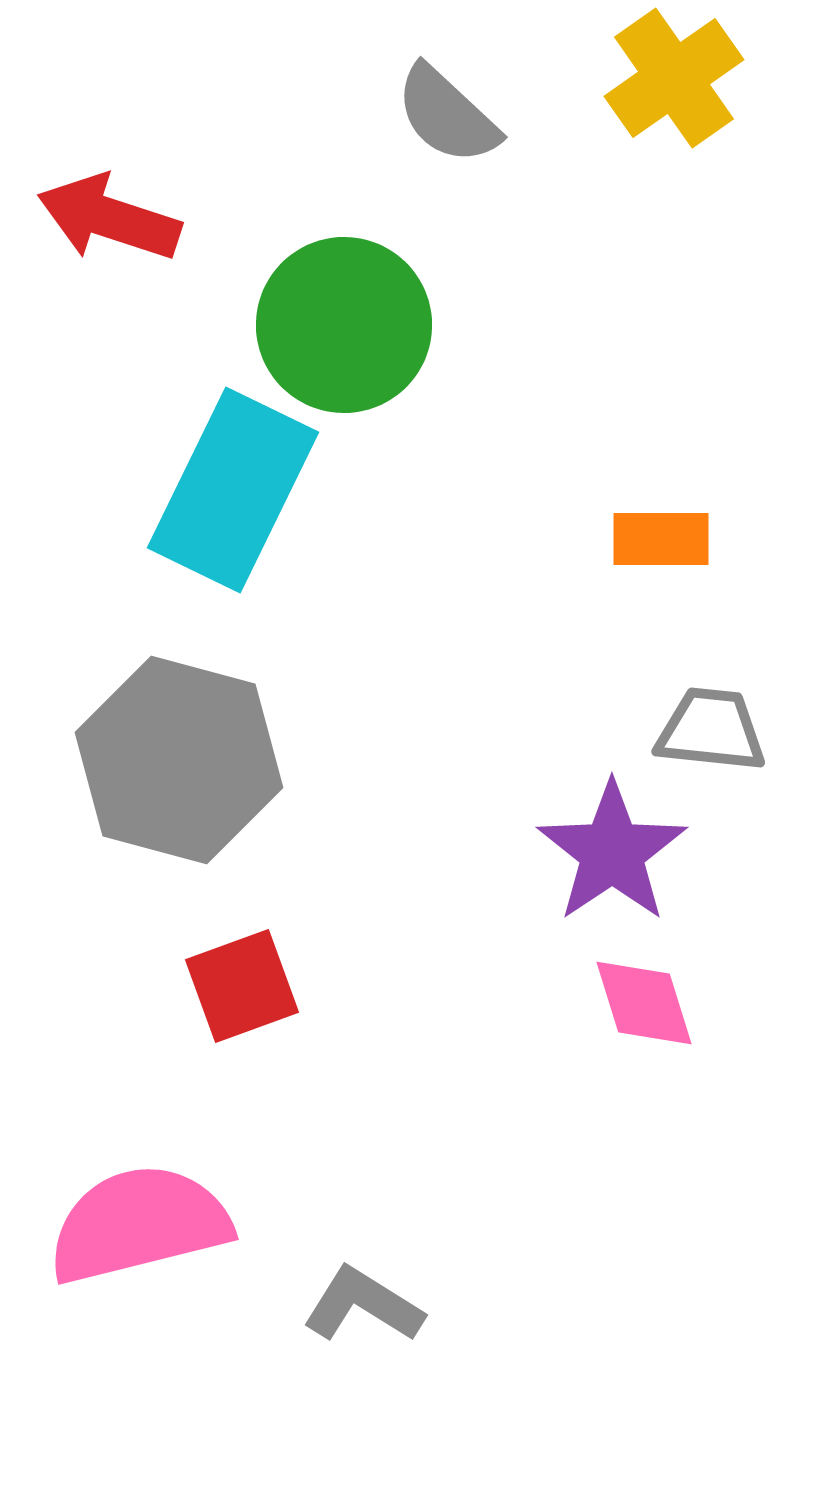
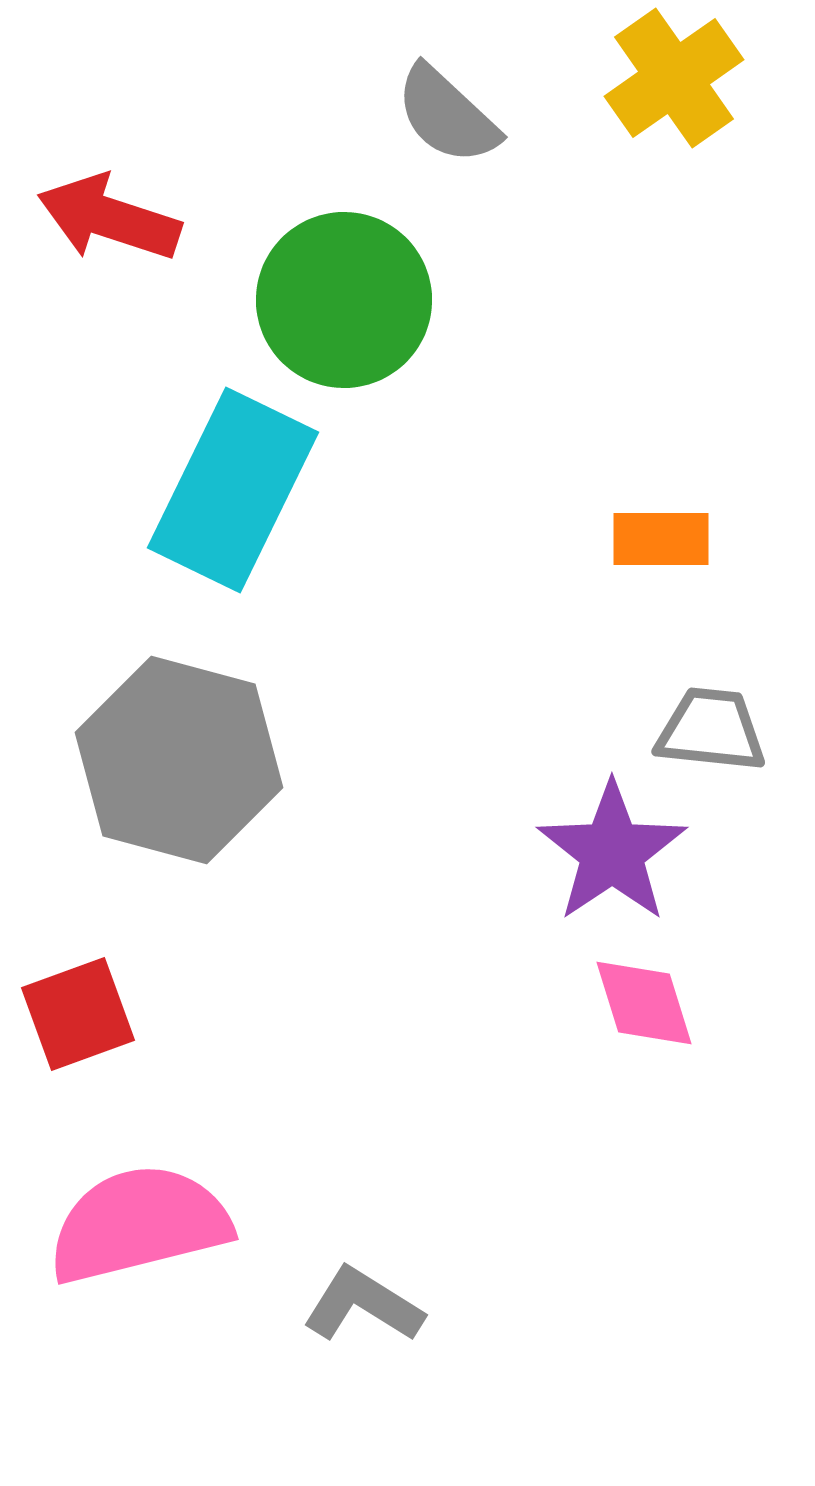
green circle: moved 25 px up
red square: moved 164 px left, 28 px down
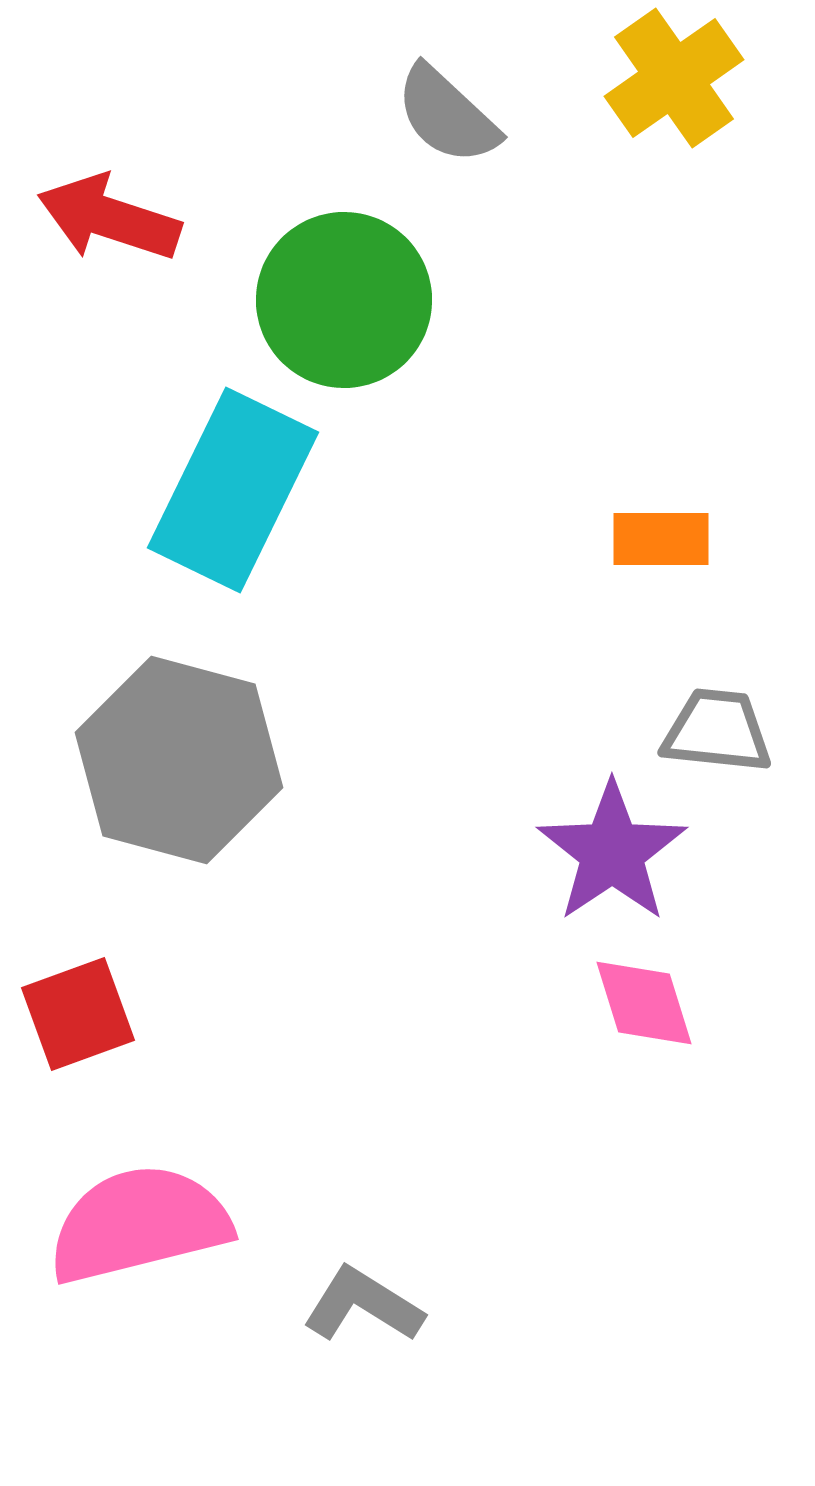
gray trapezoid: moved 6 px right, 1 px down
